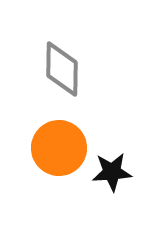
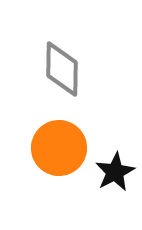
black star: moved 3 px right; rotated 24 degrees counterclockwise
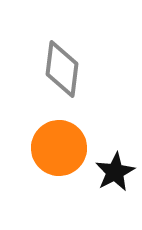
gray diamond: rotated 6 degrees clockwise
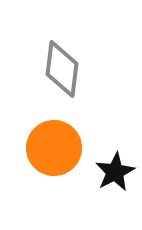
orange circle: moved 5 px left
